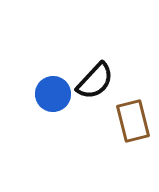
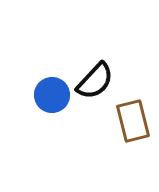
blue circle: moved 1 px left, 1 px down
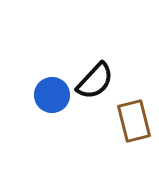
brown rectangle: moved 1 px right
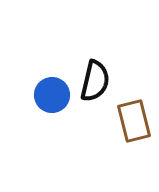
black semicircle: rotated 30 degrees counterclockwise
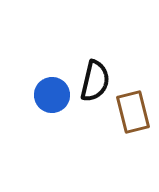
brown rectangle: moved 1 px left, 9 px up
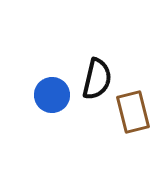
black semicircle: moved 2 px right, 2 px up
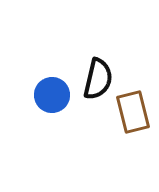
black semicircle: moved 1 px right
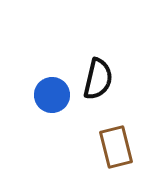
brown rectangle: moved 17 px left, 35 px down
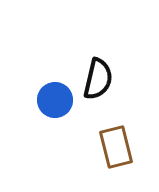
blue circle: moved 3 px right, 5 px down
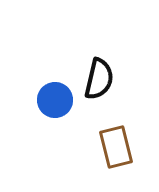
black semicircle: moved 1 px right
